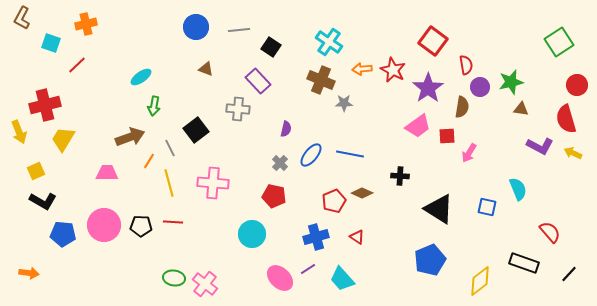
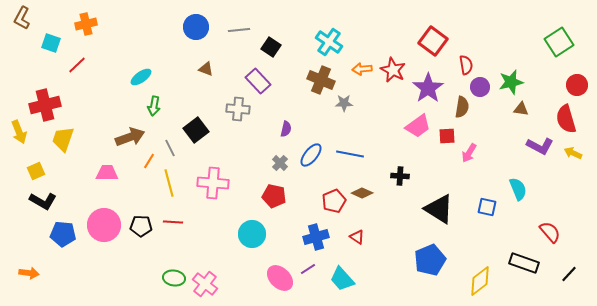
yellow trapezoid at (63, 139): rotated 12 degrees counterclockwise
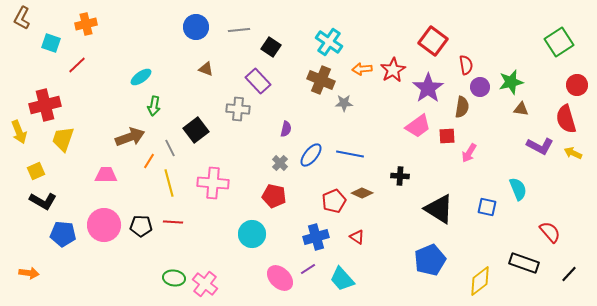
red star at (393, 70): rotated 15 degrees clockwise
pink trapezoid at (107, 173): moved 1 px left, 2 px down
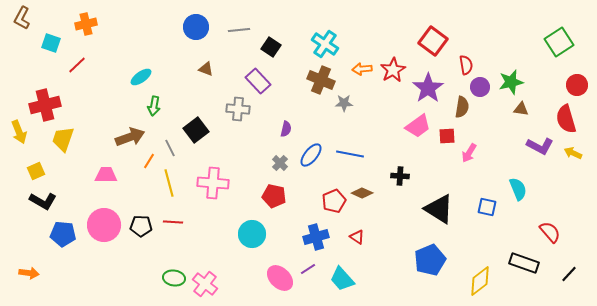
cyan cross at (329, 42): moved 4 px left, 2 px down
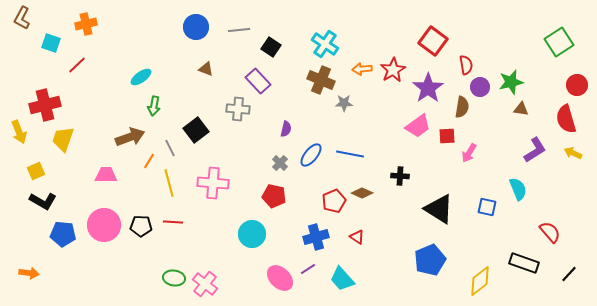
purple L-shape at (540, 146): moved 5 px left, 4 px down; rotated 60 degrees counterclockwise
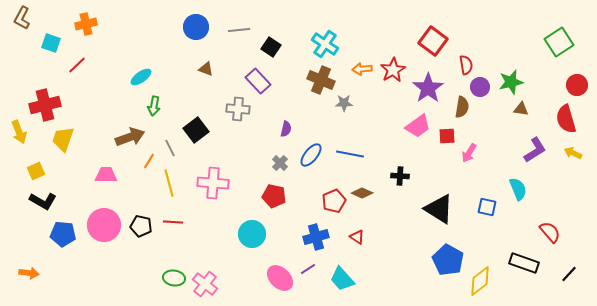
black pentagon at (141, 226): rotated 10 degrees clockwise
blue pentagon at (430, 260): moved 18 px right; rotated 20 degrees counterclockwise
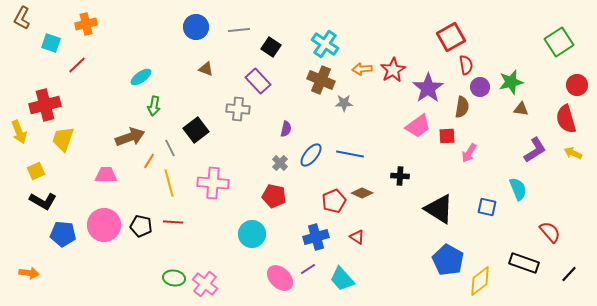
red square at (433, 41): moved 18 px right, 4 px up; rotated 24 degrees clockwise
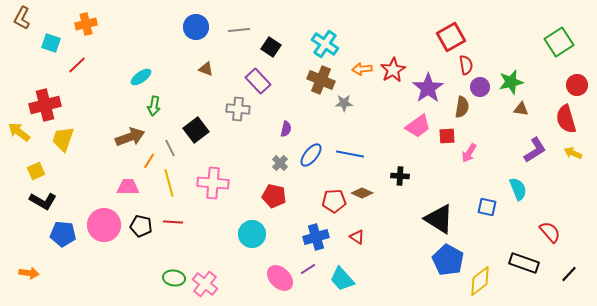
yellow arrow at (19, 132): rotated 150 degrees clockwise
pink trapezoid at (106, 175): moved 22 px right, 12 px down
red pentagon at (334, 201): rotated 20 degrees clockwise
black triangle at (439, 209): moved 10 px down
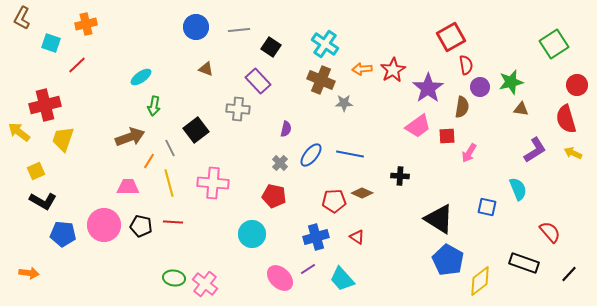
green square at (559, 42): moved 5 px left, 2 px down
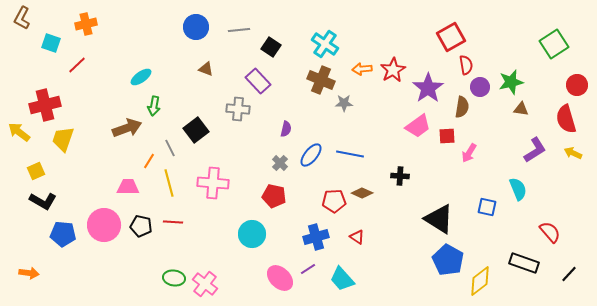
brown arrow at (130, 137): moved 3 px left, 9 px up
